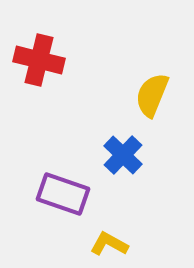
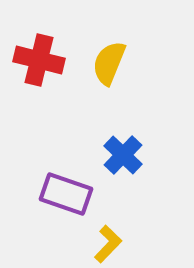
yellow semicircle: moved 43 px left, 32 px up
purple rectangle: moved 3 px right
yellow L-shape: moved 1 px left; rotated 105 degrees clockwise
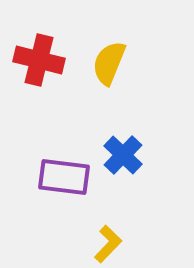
purple rectangle: moved 2 px left, 17 px up; rotated 12 degrees counterclockwise
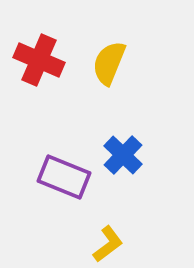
red cross: rotated 9 degrees clockwise
purple rectangle: rotated 15 degrees clockwise
yellow L-shape: rotated 9 degrees clockwise
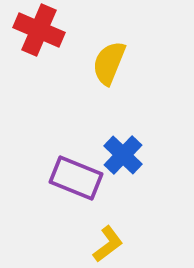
red cross: moved 30 px up
purple rectangle: moved 12 px right, 1 px down
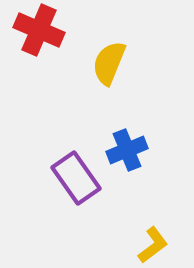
blue cross: moved 4 px right, 5 px up; rotated 24 degrees clockwise
purple rectangle: rotated 33 degrees clockwise
yellow L-shape: moved 45 px right, 1 px down
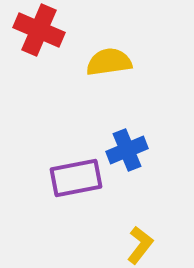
yellow semicircle: moved 1 px up; rotated 60 degrees clockwise
purple rectangle: rotated 66 degrees counterclockwise
yellow L-shape: moved 13 px left; rotated 15 degrees counterclockwise
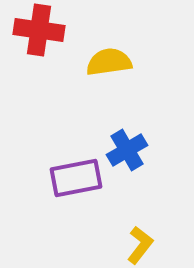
red cross: rotated 15 degrees counterclockwise
blue cross: rotated 9 degrees counterclockwise
